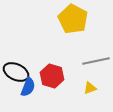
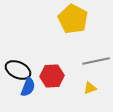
black ellipse: moved 2 px right, 2 px up
red hexagon: rotated 20 degrees counterclockwise
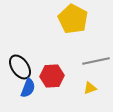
black ellipse: moved 2 px right, 3 px up; rotated 30 degrees clockwise
blue semicircle: moved 1 px down
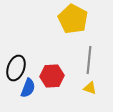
gray line: moved 7 px left, 1 px up; rotated 72 degrees counterclockwise
black ellipse: moved 4 px left, 1 px down; rotated 55 degrees clockwise
yellow triangle: rotated 40 degrees clockwise
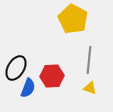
black ellipse: rotated 10 degrees clockwise
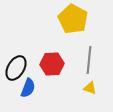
red hexagon: moved 12 px up
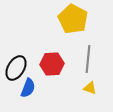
gray line: moved 1 px left, 1 px up
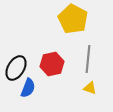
red hexagon: rotated 10 degrees counterclockwise
